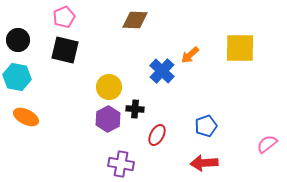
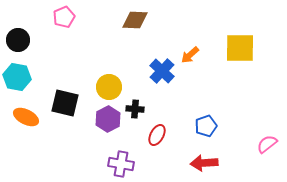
black square: moved 53 px down
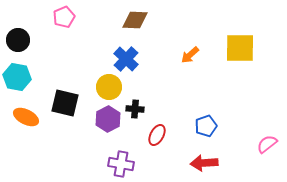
blue cross: moved 36 px left, 12 px up
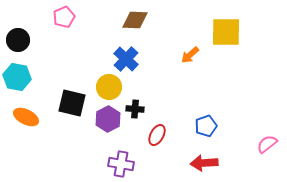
yellow square: moved 14 px left, 16 px up
black square: moved 7 px right
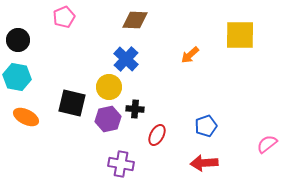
yellow square: moved 14 px right, 3 px down
purple hexagon: rotated 15 degrees clockwise
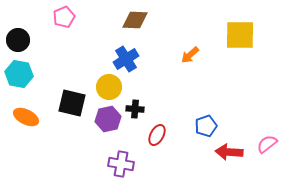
blue cross: rotated 15 degrees clockwise
cyan hexagon: moved 2 px right, 3 px up
red arrow: moved 25 px right, 11 px up; rotated 8 degrees clockwise
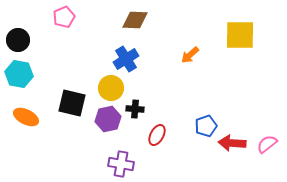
yellow circle: moved 2 px right, 1 px down
red arrow: moved 3 px right, 9 px up
